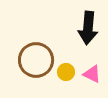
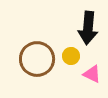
brown circle: moved 1 px right, 1 px up
yellow circle: moved 5 px right, 16 px up
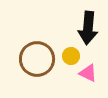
pink triangle: moved 4 px left, 1 px up
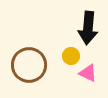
brown circle: moved 8 px left, 6 px down
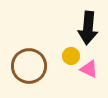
brown circle: moved 1 px down
pink triangle: moved 1 px right, 4 px up
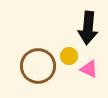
yellow circle: moved 2 px left
brown circle: moved 9 px right
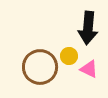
brown circle: moved 2 px right, 1 px down
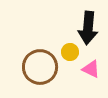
yellow circle: moved 1 px right, 4 px up
pink triangle: moved 2 px right
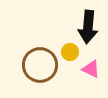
black arrow: moved 1 px up
brown circle: moved 2 px up
